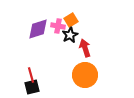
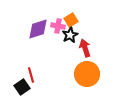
orange circle: moved 2 px right, 1 px up
black square: moved 10 px left; rotated 21 degrees counterclockwise
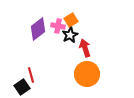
purple diamond: rotated 20 degrees counterclockwise
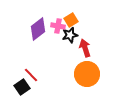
black star: rotated 14 degrees clockwise
red line: rotated 28 degrees counterclockwise
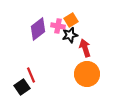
red line: rotated 21 degrees clockwise
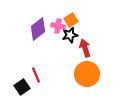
red line: moved 5 px right
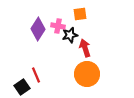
orange square: moved 9 px right, 6 px up; rotated 24 degrees clockwise
purple diamond: rotated 20 degrees counterclockwise
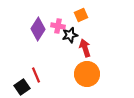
orange square: moved 1 px right, 1 px down; rotated 16 degrees counterclockwise
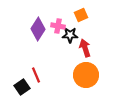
black star: rotated 14 degrees clockwise
orange circle: moved 1 px left, 1 px down
